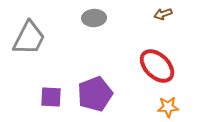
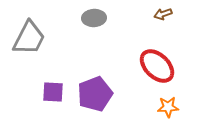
purple square: moved 2 px right, 5 px up
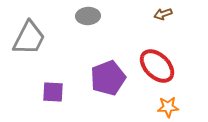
gray ellipse: moved 6 px left, 2 px up
purple pentagon: moved 13 px right, 16 px up
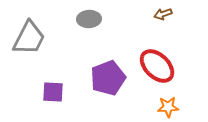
gray ellipse: moved 1 px right, 3 px down
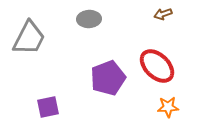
purple square: moved 5 px left, 15 px down; rotated 15 degrees counterclockwise
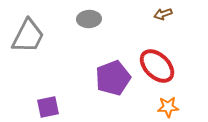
gray trapezoid: moved 1 px left, 2 px up
purple pentagon: moved 5 px right
